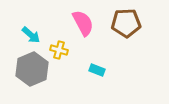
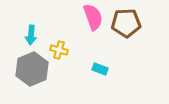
pink semicircle: moved 10 px right, 6 px up; rotated 8 degrees clockwise
cyan arrow: rotated 54 degrees clockwise
cyan rectangle: moved 3 px right, 1 px up
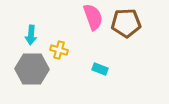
gray hexagon: rotated 24 degrees clockwise
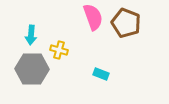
brown pentagon: rotated 24 degrees clockwise
cyan rectangle: moved 1 px right, 5 px down
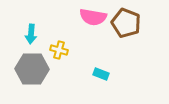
pink semicircle: rotated 120 degrees clockwise
cyan arrow: moved 1 px up
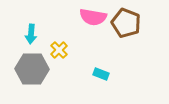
yellow cross: rotated 30 degrees clockwise
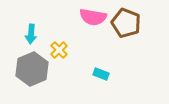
gray hexagon: rotated 24 degrees counterclockwise
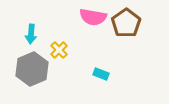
brown pentagon: rotated 16 degrees clockwise
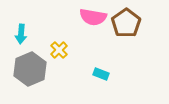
cyan arrow: moved 10 px left
gray hexagon: moved 2 px left
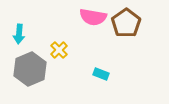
cyan arrow: moved 2 px left
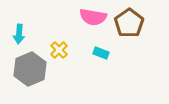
brown pentagon: moved 3 px right
cyan rectangle: moved 21 px up
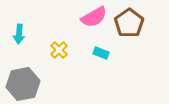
pink semicircle: moved 1 px right; rotated 40 degrees counterclockwise
gray hexagon: moved 7 px left, 15 px down; rotated 12 degrees clockwise
